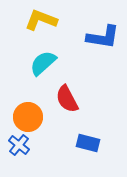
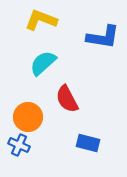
blue cross: rotated 15 degrees counterclockwise
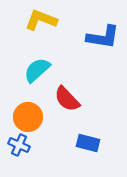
cyan semicircle: moved 6 px left, 7 px down
red semicircle: rotated 16 degrees counterclockwise
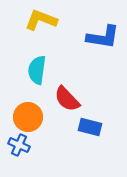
cyan semicircle: rotated 40 degrees counterclockwise
blue rectangle: moved 2 px right, 16 px up
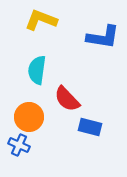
orange circle: moved 1 px right
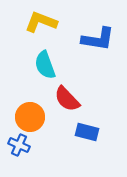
yellow L-shape: moved 2 px down
blue L-shape: moved 5 px left, 2 px down
cyan semicircle: moved 8 px right, 5 px up; rotated 28 degrees counterclockwise
orange circle: moved 1 px right
blue rectangle: moved 3 px left, 5 px down
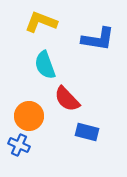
orange circle: moved 1 px left, 1 px up
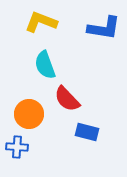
blue L-shape: moved 6 px right, 11 px up
orange circle: moved 2 px up
blue cross: moved 2 px left, 2 px down; rotated 20 degrees counterclockwise
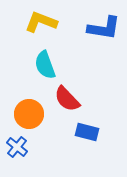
blue cross: rotated 35 degrees clockwise
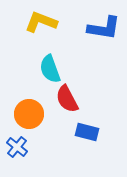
cyan semicircle: moved 5 px right, 4 px down
red semicircle: rotated 16 degrees clockwise
